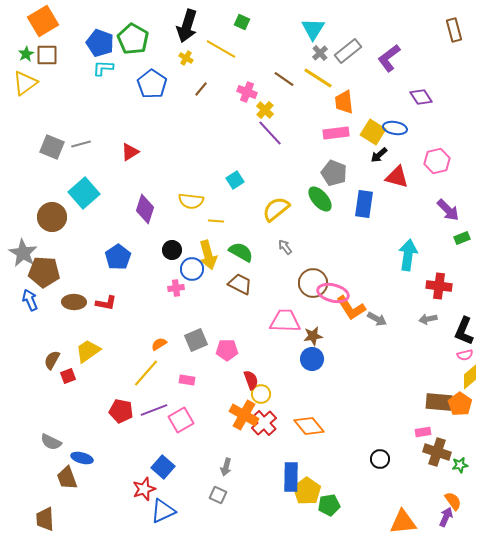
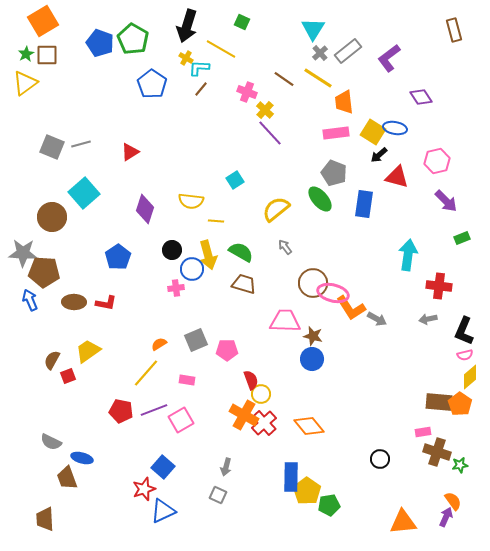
cyan L-shape at (103, 68): moved 96 px right
purple arrow at (448, 210): moved 2 px left, 9 px up
gray star at (23, 253): rotated 28 degrees counterclockwise
brown trapezoid at (240, 284): moved 4 px right; rotated 10 degrees counterclockwise
brown star at (313, 336): rotated 24 degrees clockwise
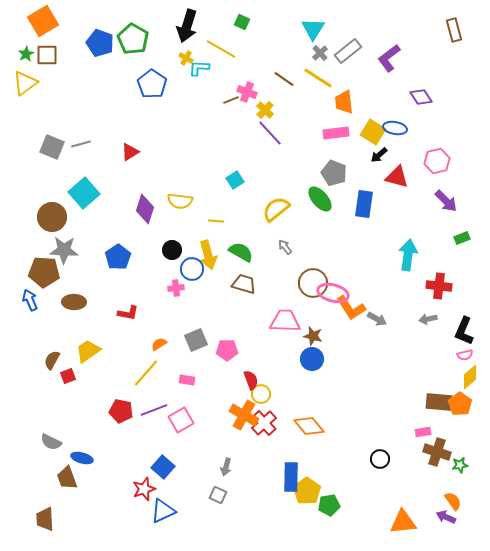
brown line at (201, 89): moved 30 px right, 11 px down; rotated 28 degrees clockwise
yellow semicircle at (191, 201): moved 11 px left
gray star at (23, 253): moved 41 px right, 3 px up
red L-shape at (106, 303): moved 22 px right, 10 px down
purple arrow at (446, 517): rotated 90 degrees counterclockwise
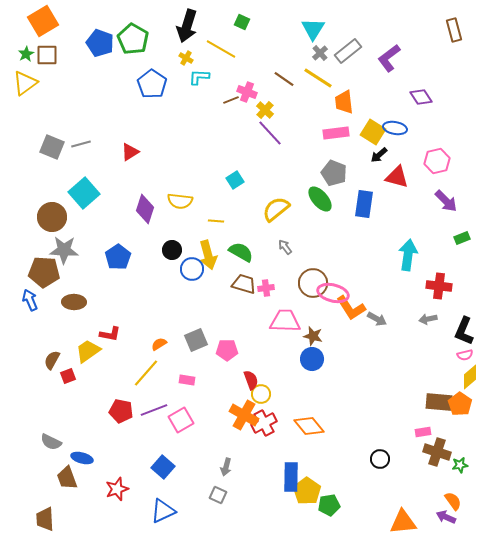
cyan L-shape at (199, 68): moved 9 px down
pink cross at (176, 288): moved 90 px right
red L-shape at (128, 313): moved 18 px left, 21 px down
red cross at (264, 423): rotated 15 degrees clockwise
red star at (144, 489): moved 27 px left
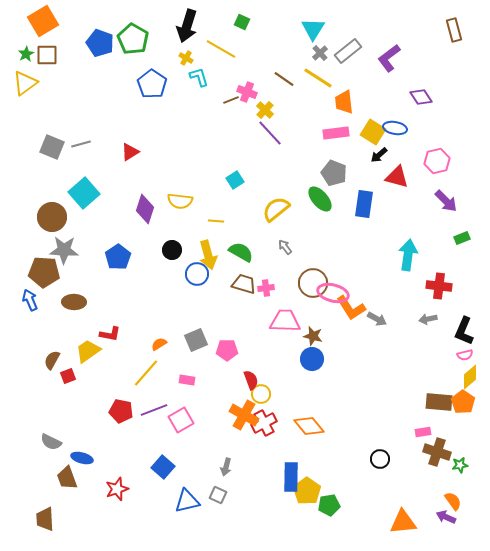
cyan L-shape at (199, 77): rotated 70 degrees clockwise
blue circle at (192, 269): moved 5 px right, 5 px down
orange pentagon at (460, 404): moved 3 px right, 2 px up
blue triangle at (163, 511): moved 24 px right, 10 px up; rotated 12 degrees clockwise
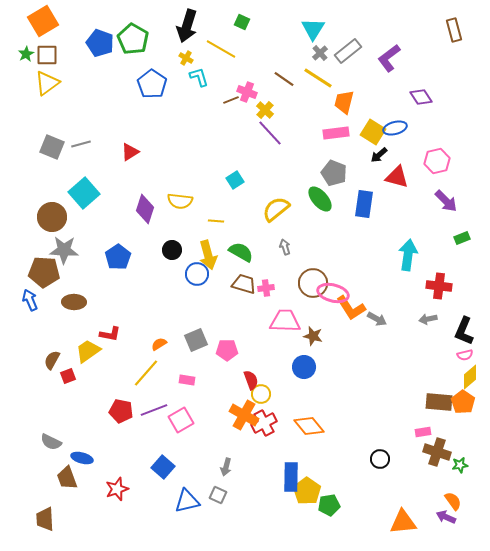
yellow triangle at (25, 83): moved 22 px right
orange trapezoid at (344, 102): rotated 20 degrees clockwise
blue ellipse at (395, 128): rotated 25 degrees counterclockwise
gray arrow at (285, 247): rotated 21 degrees clockwise
blue circle at (312, 359): moved 8 px left, 8 px down
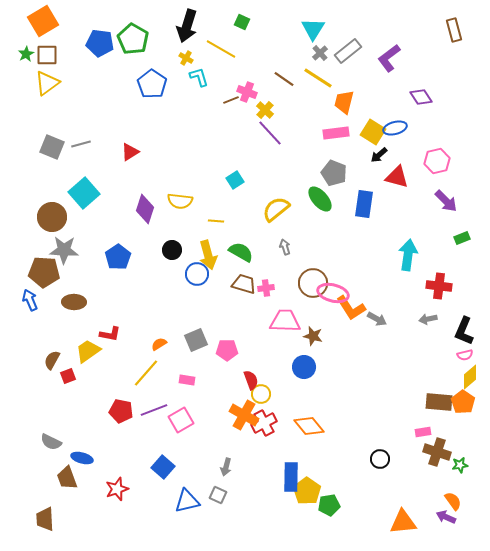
blue pentagon at (100, 43): rotated 12 degrees counterclockwise
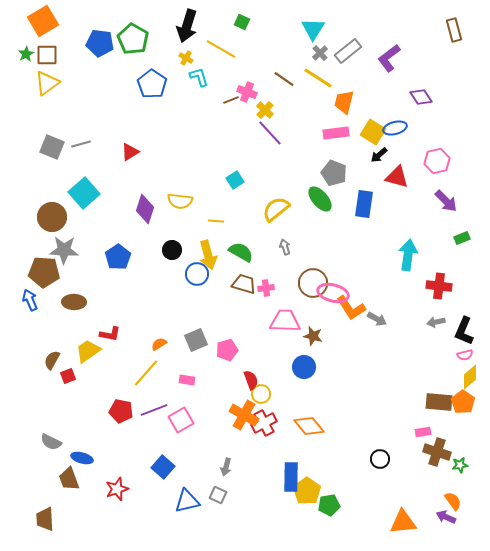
gray arrow at (428, 319): moved 8 px right, 3 px down
pink pentagon at (227, 350): rotated 15 degrees counterclockwise
brown trapezoid at (67, 478): moved 2 px right, 1 px down
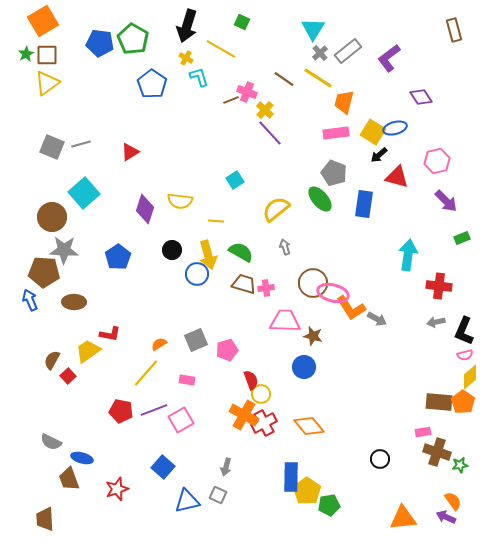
red square at (68, 376): rotated 21 degrees counterclockwise
orange triangle at (403, 522): moved 4 px up
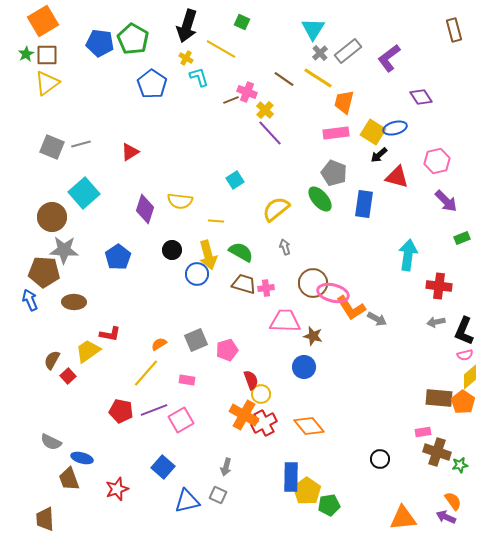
brown rectangle at (439, 402): moved 4 px up
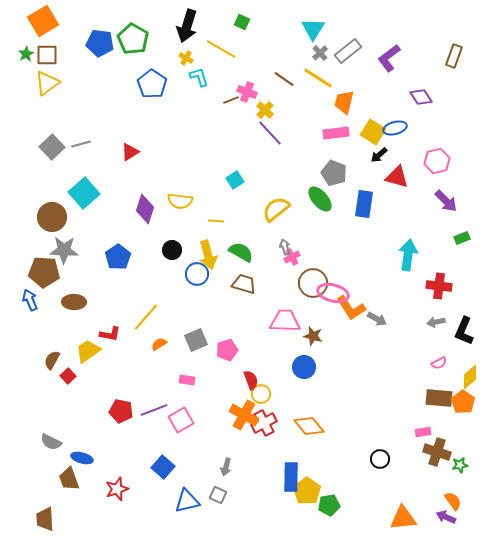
brown rectangle at (454, 30): moved 26 px down; rotated 35 degrees clockwise
gray square at (52, 147): rotated 25 degrees clockwise
pink cross at (266, 288): moved 26 px right, 31 px up; rotated 21 degrees counterclockwise
pink semicircle at (465, 355): moved 26 px left, 8 px down; rotated 14 degrees counterclockwise
yellow line at (146, 373): moved 56 px up
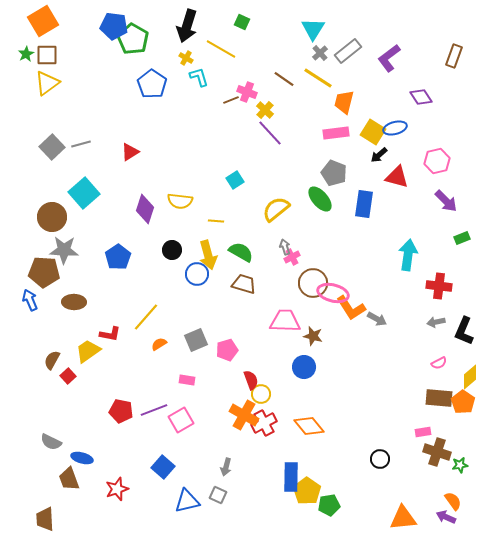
blue pentagon at (100, 43): moved 14 px right, 17 px up
